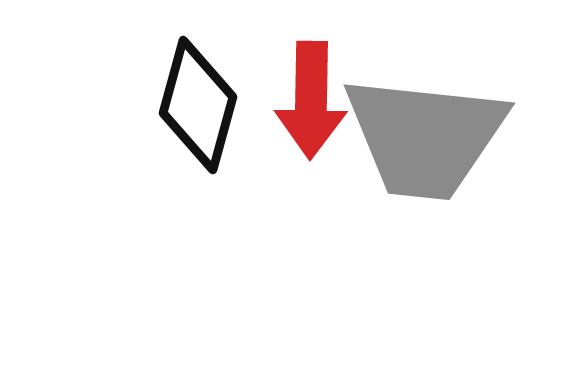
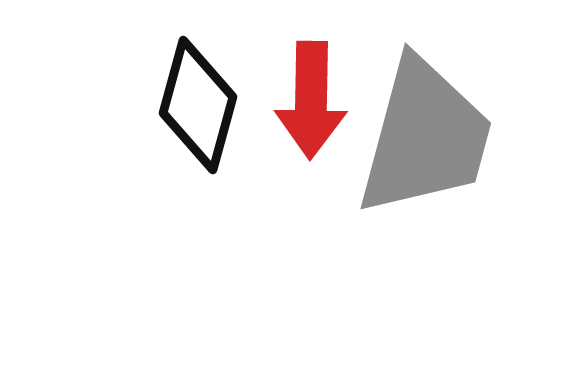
gray trapezoid: rotated 81 degrees counterclockwise
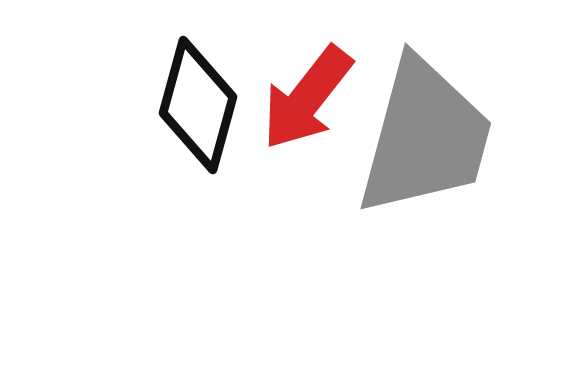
red arrow: moved 4 px left, 2 px up; rotated 37 degrees clockwise
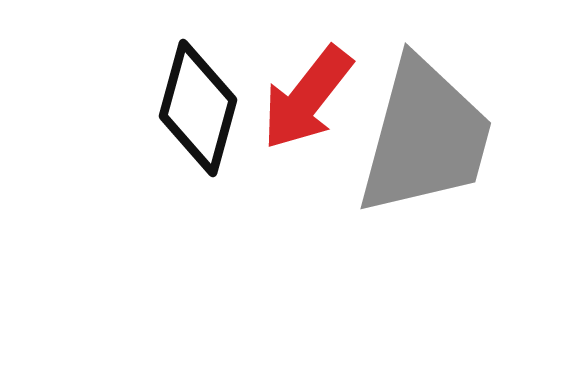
black diamond: moved 3 px down
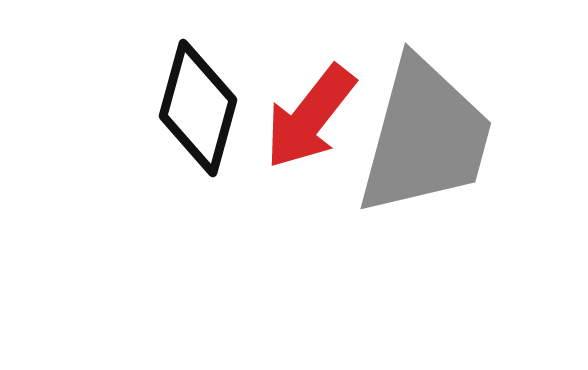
red arrow: moved 3 px right, 19 px down
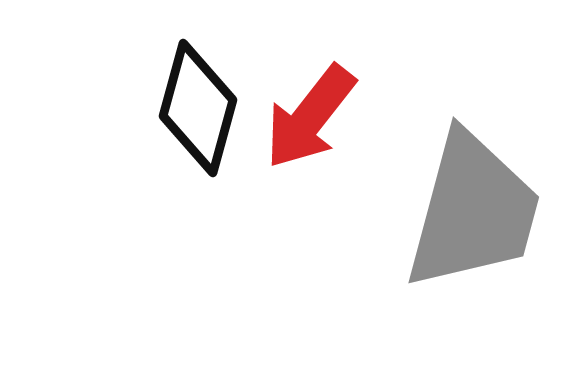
gray trapezoid: moved 48 px right, 74 px down
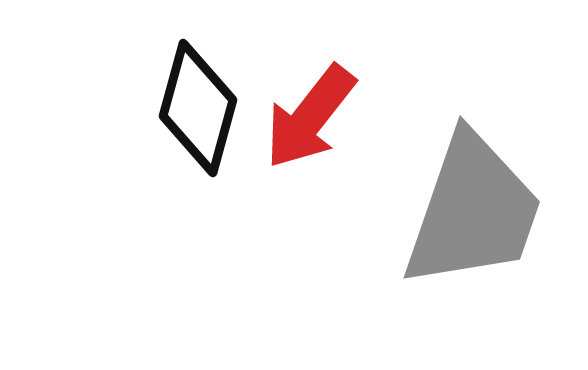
gray trapezoid: rotated 4 degrees clockwise
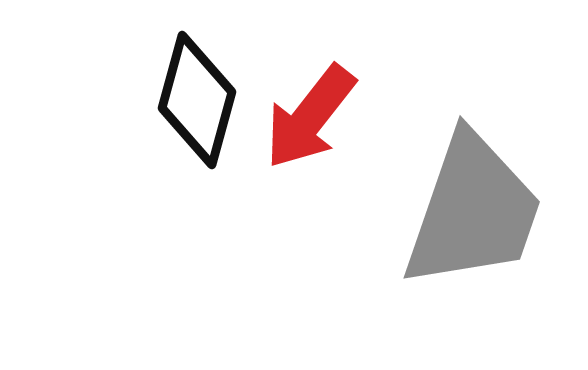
black diamond: moved 1 px left, 8 px up
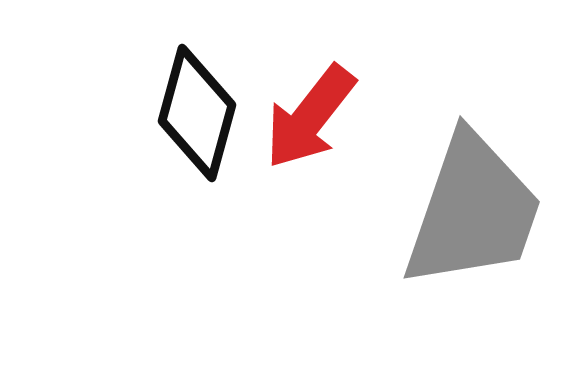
black diamond: moved 13 px down
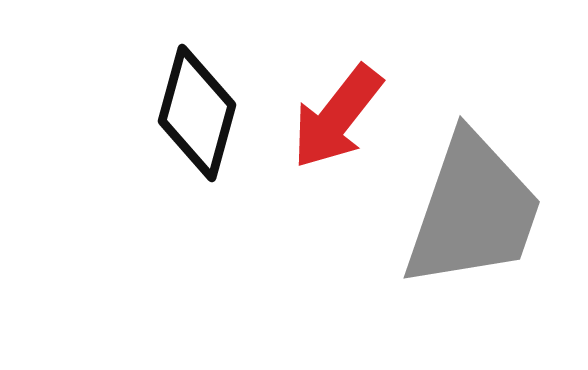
red arrow: moved 27 px right
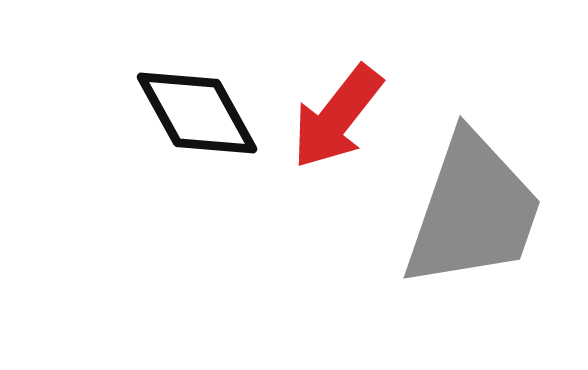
black diamond: rotated 44 degrees counterclockwise
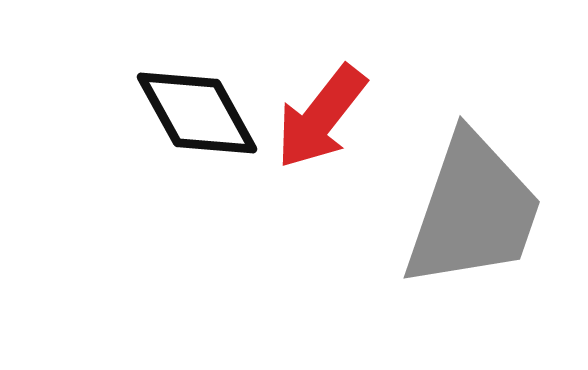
red arrow: moved 16 px left
